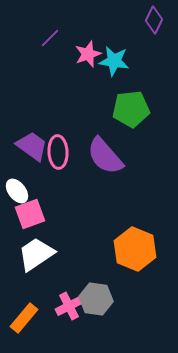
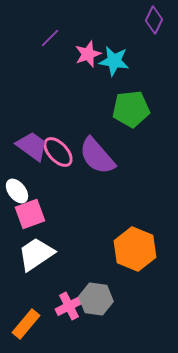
pink ellipse: rotated 40 degrees counterclockwise
purple semicircle: moved 8 px left
orange rectangle: moved 2 px right, 6 px down
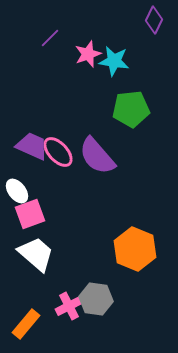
purple trapezoid: rotated 12 degrees counterclockwise
white trapezoid: rotated 75 degrees clockwise
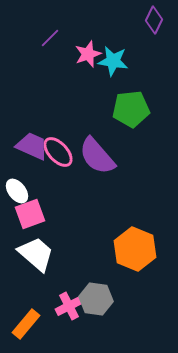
cyan star: moved 1 px left
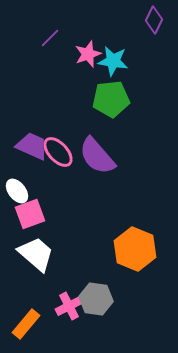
green pentagon: moved 20 px left, 10 px up
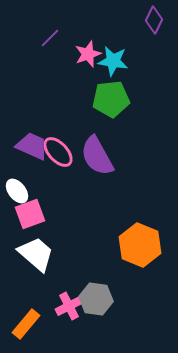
purple semicircle: rotated 12 degrees clockwise
orange hexagon: moved 5 px right, 4 px up
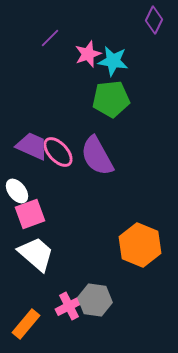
gray hexagon: moved 1 px left, 1 px down
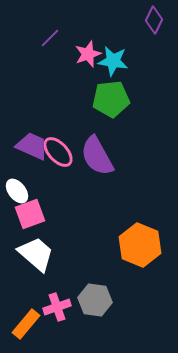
pink cross: moved 12 px left, 1 px down; rotated 8 degrees clockwise
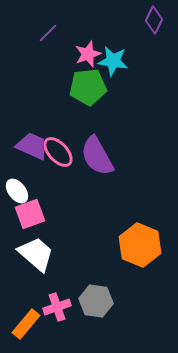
purple line: moved 2 px left, 5 px up
green pentagon: moved 23 px left, 12 px up
gray hexagon: moved 1 px right, 1 px down
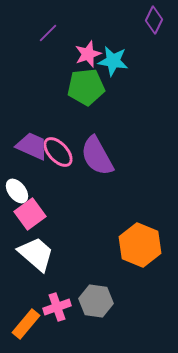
green pentagon: moved 2 px left
pink square: rotated 16 degrees counterclockwise
